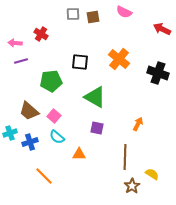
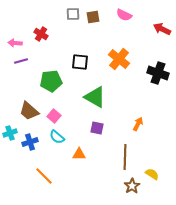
pink semicircle: moved 3 px down
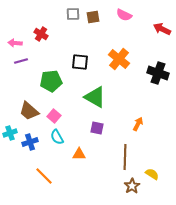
cyan semicircle: rotated 21 degrees clockwise
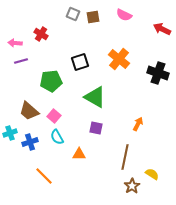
gray square: rotated 24 degrees clockwise
black square: rotated 24 degrees counterclockwise
purple square: moved 1 px left
brown line: rotated 10 degrees clockwise
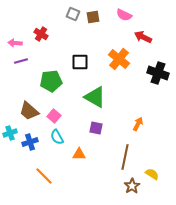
red arrow: moved 19 px left, 8 px down
black square: rotated 18 degrees clockwise
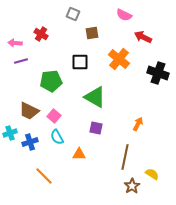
brown square: moved 1 px left, 16 px down
brown trapezoid: rotated 15 degrees counterclockwise
